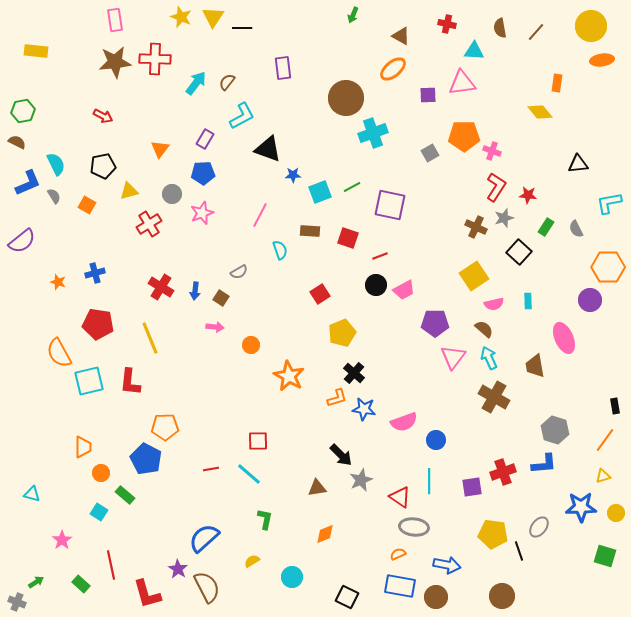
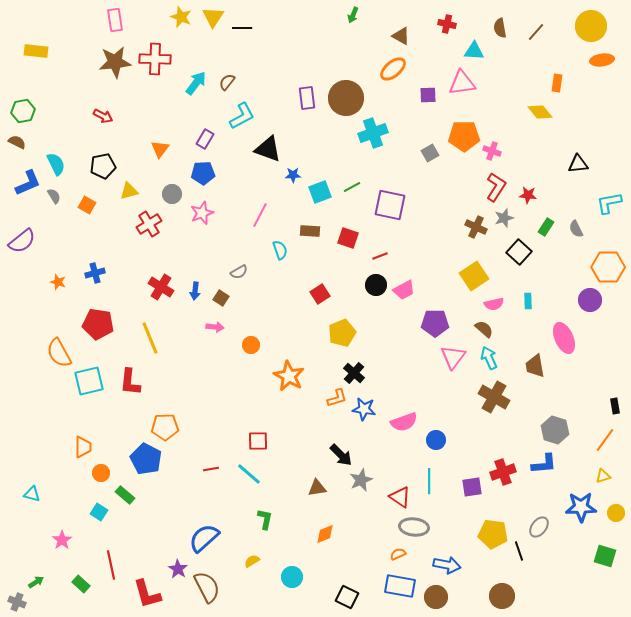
purple rectangle at (283, 68): moved 24 px right, 30 px down
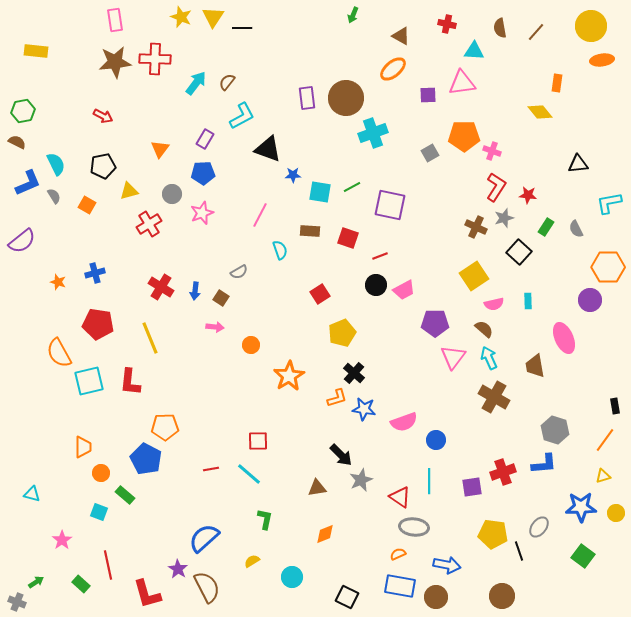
cyan square at (320, 192): rotated 30 degrees clockwise
orange star at (289, 376): rotated 12 degrees clockwise
cyan square at (99, 512): rotated 12 degrees counterclockwise
green square at (605, 556): moved 22 px left; rotated 20 degrees clockwise
red line at (111, 565): moved 3 px left
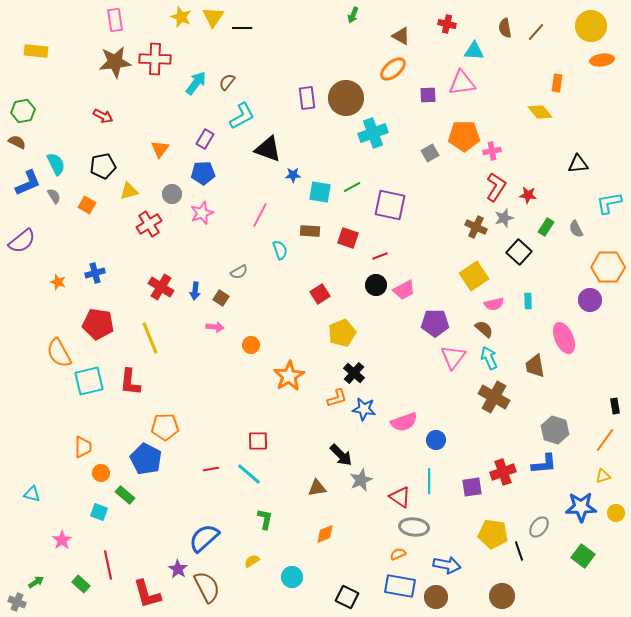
brown semicircle at (500, 28): moved 5 px right
pink cross at (492, 151): rotated 30 degrees counterclockwise
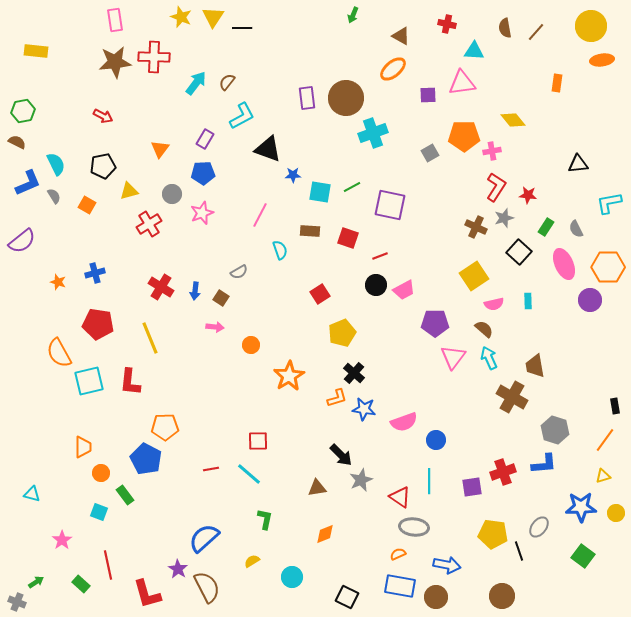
red cross at (155, 59): moved 1 px left, 2 px up
yellow diamond at (540, 112): moved 27 px left, 8 px down
pink ellipse at (564, 338): moved 74 px up
brown cross at (494, 397): moved 18 px right
green rectangle at (125, 495): rotated 12 degrees clockwise
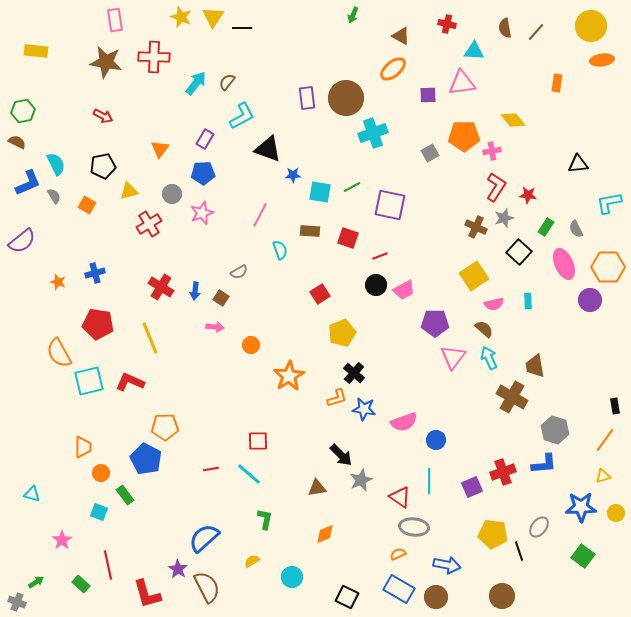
brown star at (115, 62): moved 9 px left; rotated 16 degrees clockwise
red L-shape at (130, 382): rotated 108 degrees clockwise
purple square at (472, 487): rotated 15 degrees counterclockwise
blue rectangle at (400, 586): moved 1 px left, 3 px down; rotated 20 degrees clockwise
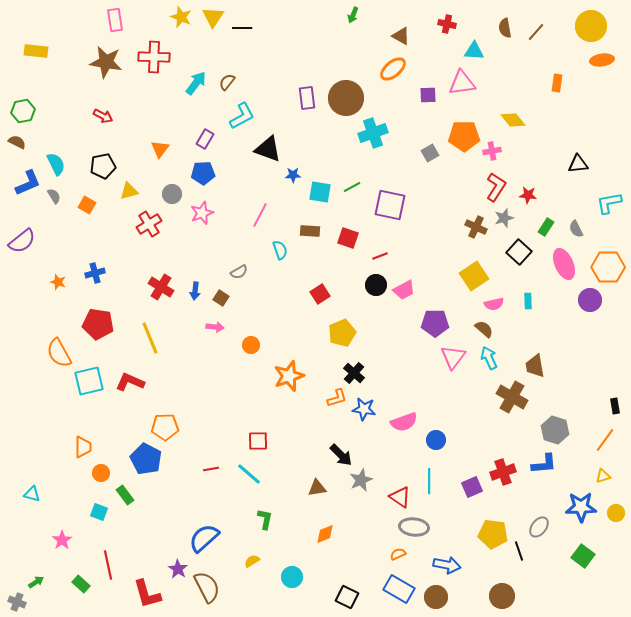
orange star at (289, 376): rotated 12 degrees clockwise
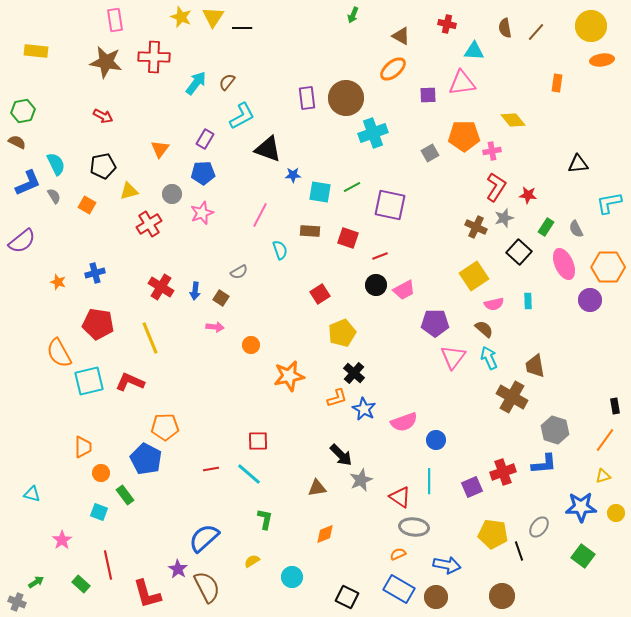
orange star at (289, 376): rotated 8 degrees clockwise
blue star at (364, 409): rotated 20 degrees clockwise
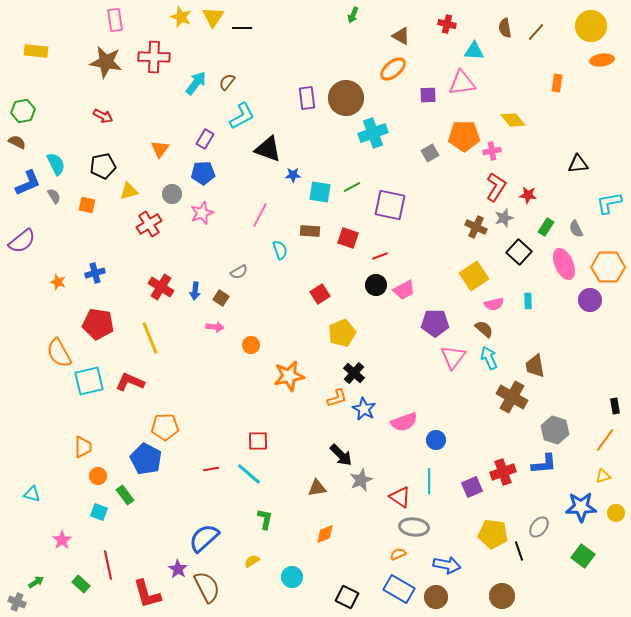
orange square at (87, 205): rotated 18 degrees counterclockwise
orange circle at (101, 473): moved 3 px left, 3 px down
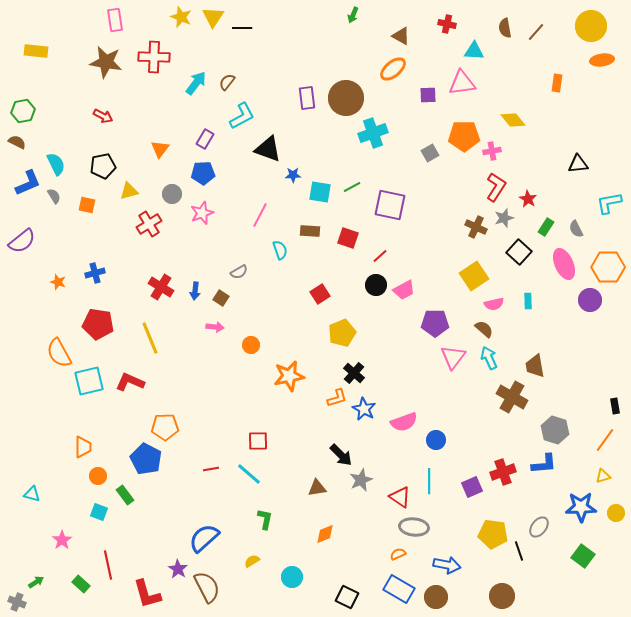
red star at (528, 195): moved 4 px down; rotated 24 degrees clockwise
red line at (380, 256): rotated 21 degrees counterclockwise
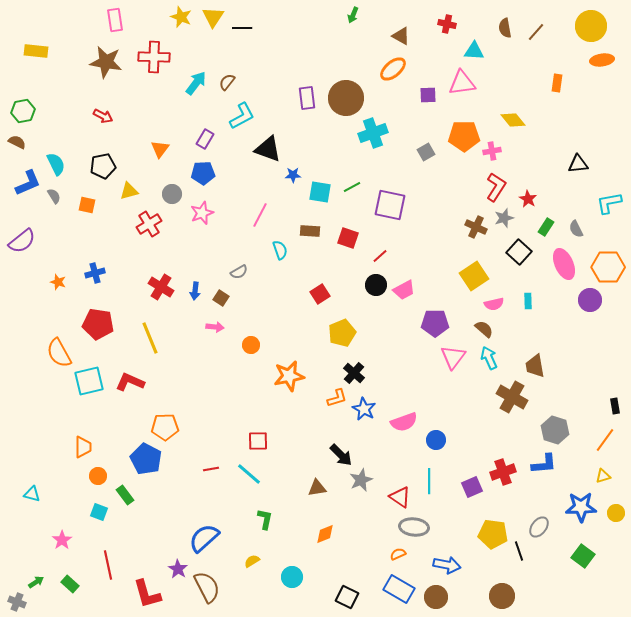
gray square at (430, 153): moved 4 px left, 1 px up
green rectangle at (81, 584): moved 11 px left
